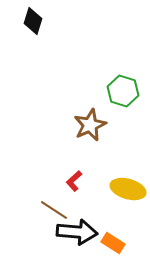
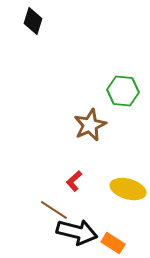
green hexagon: rotated 12 degrees counterclockwise
black arrow: rotated 9 degrees clockwise
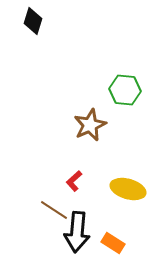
green hexagon: moved 2 px right, 1 px up
black arrow: rotated 81 degrees clockwise
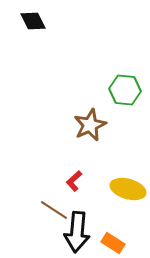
black diamond: rotated 44 degrees counterclockwise
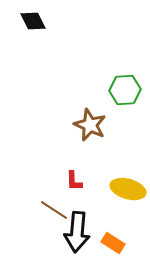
green hexagon: rotated 8 degrees counterclockwise
brown star: rotated 24 degrees counterclockwise
red L-shape: rotated 50 degrees counterclockwise
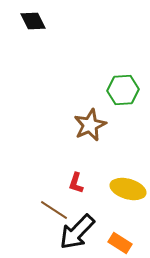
green hexagon: moved 2 px left
brown star: rotated 24 degrees clockwise
red L-shape: moved 2 px right, 2 px down; rotated 20 degrees clockwise
black arrow: rotated 39 degrees clockwise
orange rectangle: moved 7 px right
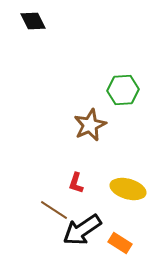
black arrow: moved 5 px right, 2 px up; rotated 12 degrees clockwise
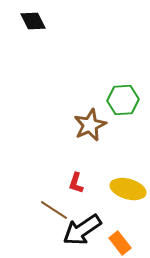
green hexagon: moved 10 px down
orange rectangle: rotated 20 degrees clockwise
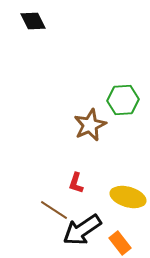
yellow ellipse: moved 8 px down
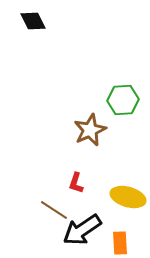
brown star: moved 5 px down
orange rectangle: rotated 35 degrees clockwise
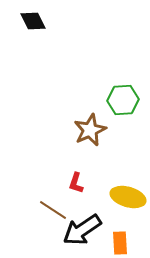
brown line: moved 1 px left
